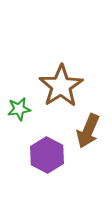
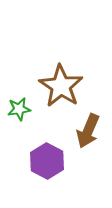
brown star: rotated 6 degrees counterclockwise
purple hexagon: moved 6 px down
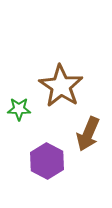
green star: rotated 10 degrees clockwise
brown arrow: moved 3 px down
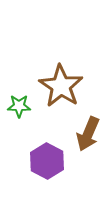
green star: moved 3 px up
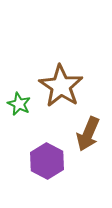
green star: moved 2 px up; rotated 25 degrees clockwise
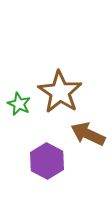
brown star: moved 1 px left, 6 px down
brown arrow: rotated 92 degrees clockwise
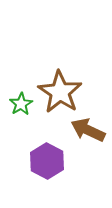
green star: moved 2 px right; rotated 15 degrees clockwise
brown arrow: moved 4 px up
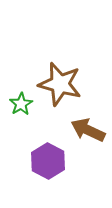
brown star: moved 8 px up; rotated 18 degrees counterclockwise
purple hexagon: moved 1 px right
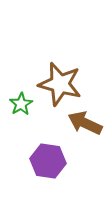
brown arrow: moved 3 px left, 7 px up
purple hexagon: rotated 20 degrees counterclockwise
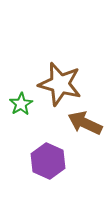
purple hexagon: rotated 16 degrees clockwise
